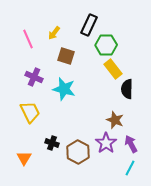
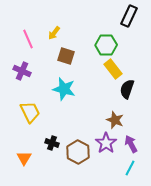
black rectangle: moved 40 px right, 9 px up
purple cross: moved 12 px left, 6 px up
black semicircle: rotated 18 degrees clockwise
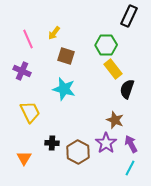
black cross: rotated 16 degrees counterclockwise
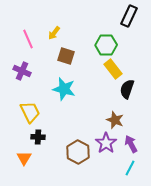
black cross: moved 14 px left, 6 px up
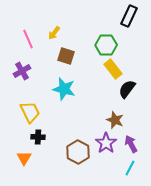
purple cross: rotated 36 degrees clockwise
black semicircle: rotated 18 degrees clockwise
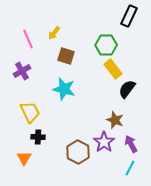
purple star: moved 2 px left, 1 px up
